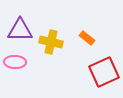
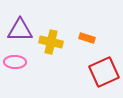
orange rectangle: rotated 21 degrees counterclockwise
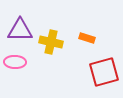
red square: rotated 8 degrees clockwise
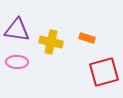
purple triangle: moved 3 px left; rotated 8 degrees clockwise
pink ellipse: moved 2 px right
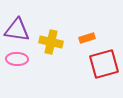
orange rectangle: rotated 35 degrees counterclockwise
pink ellipse: moved 3 px up
red square: moved 8 px up
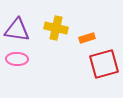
yellow cross: moved 5 px right, 14 px up
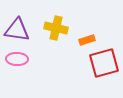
orange rectangle: moved 2 px down
red square: moved 1 px up
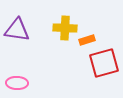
yellow cross: moved 9 px right; rotated 10 degrees counterclockwise
pink ellipse: moved 24 px down
